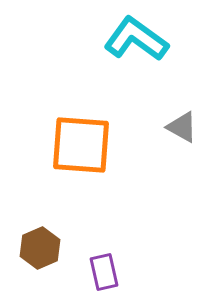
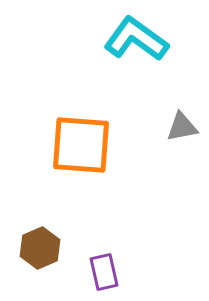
gray triangle: rotated 40 degrees counterclockwise
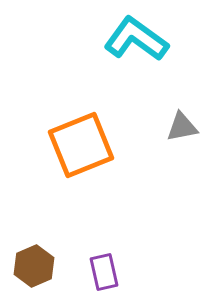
orange square: rotated 26 degrees counterclockwise
brown hexagon: moved 6 px left, 18 px down
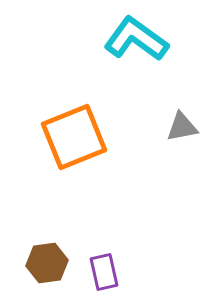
orange square: moved 7 px left, 8 px up
brown hexagon: moved 13 px right, 3 px up; rotated 15 degrees clockwise
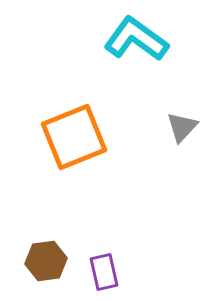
gray triangle: rotated 36 degrees counterclockwise
brown hexagon: moved 1 px left, 2 px up
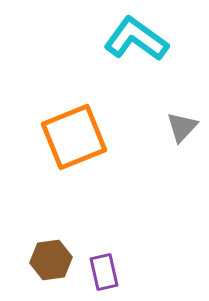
brown hexagon: moved 5 px right, 1 px up
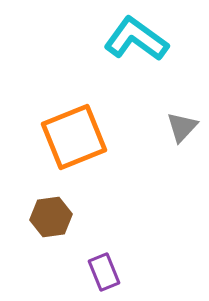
brown hexagon: moved 43 px up
purple rectangle: rotated 9 degrees counterclockwise
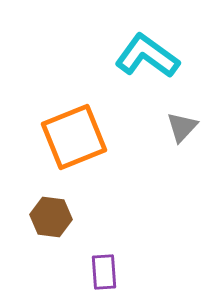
cyan L-shape: moved 11 px right, 17 px down
brown hexagon: rotated 15 degrees clockwise
purple rectangle: rotated 18 degrees clockwise
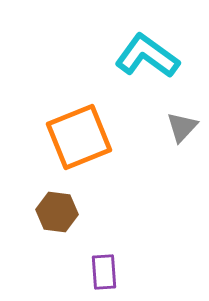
orange square: moved 5 px right
brown hexagon: moved 6 px right, 5 px up
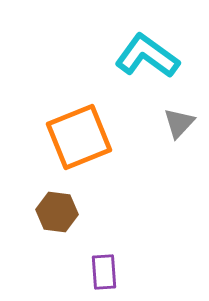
gray triangle: moved 3 px left, 4 px up
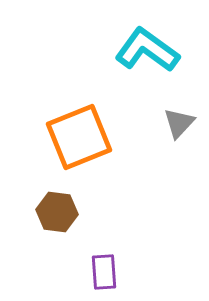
cyan L-shape: moved 6 px up
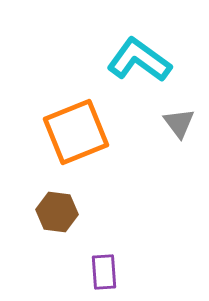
cyan L-shape: moved 8 px left, 10 px down
gray triangle: rotated 20 degrees counterclockwise
orange square: moved 3 px left, 5 px up
